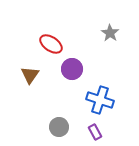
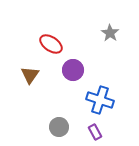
purple circle: moved 1 px right, 1 px down
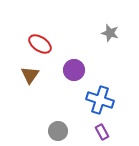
gray star: rotated 18 degrees counterclockwise
red ellipse: moved 11 px left
purple circle: moved 1 px right
gray circle: moved 1 px left, 4 px down
purple rectangle: moved 7 px right
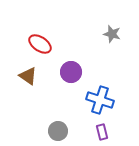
gray star: moved 2 px right, 1 px down
purple circle: moved 3 px left, 2 px down
brown triangle: moved 2 px left, 1 px down; rotated 30 degrees counterclockwise
purple rectangle: rotated 14 degrees clockwise
